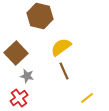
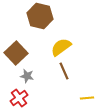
yellow line: rotated 32 degrees clockwise
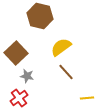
brown line: moved 2 px right, 1 px down; rotated 18 degrees counterclockwise
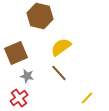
brown square: rotated 20 degrees clockwise
brown line: moved 7 px left, 1 px down
yellow line: rotated 40 degrees counterclockwise
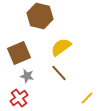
brown square: moved 3 px right
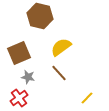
gray star: moved 1 px right, 1 px down
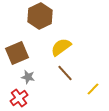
brown hexagon: rotated 20 degrees clockwise
brown square: moved 2 px left
brown line: moved 6 px right
yellow line: moved 6 px right, 9 px up
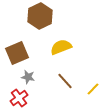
yellow semicircle: rotated 15 degrees clockwise
brown line: moved 8 px down
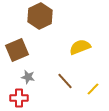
yellow semicircle: moved 19 px right
brown square: moved 3 px up
red cross: rotated 36 degrees clockwise
